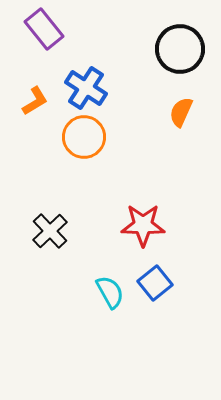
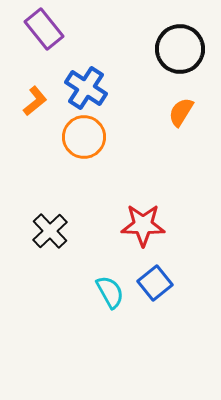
orange L-shape: rotated 8 degrees counterclockwise
orange semicircle: rotated 8 degrees clockwise
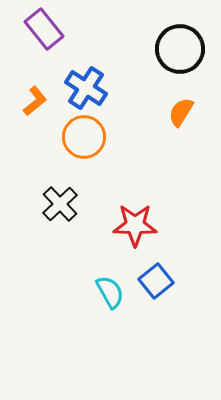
red star: moved 8 px left
black cross: moved 10 px right, 27 px up
blue square: moved 1 px right, 2 px up
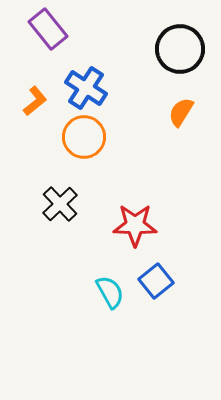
purple rectangle: moved 4 px right
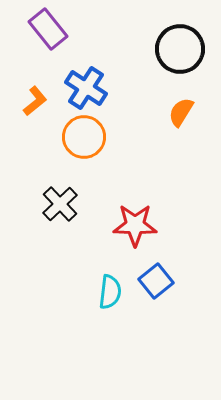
cyan semicircle: rotated 36 degrees clockwise
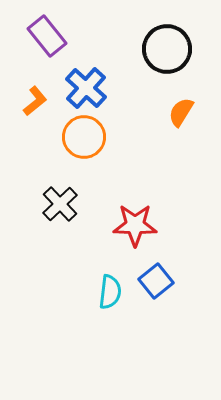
purple rectangle: moved 1 px left, 7 px down
black circle: moved 13 px left
blue cross: rotated 9 degrees clockwise
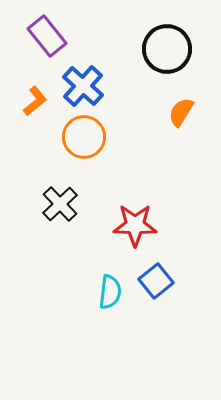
blue cross: moved 3 px left, 2 px up
